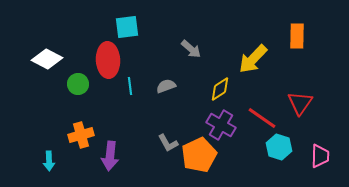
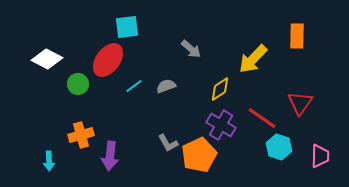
red ellipse: rotated 40 degrees clockwise
cyan line: moved 4 px right; rotated 60 degrees clockwise
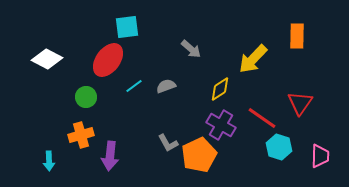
green circle: moved 8 px right, 13 px down
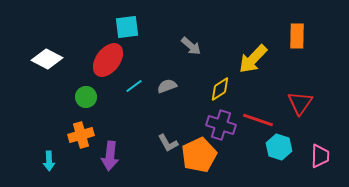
gray arrow: moved 3 px up
gray semicircle: moved 1 px right
red line: moved 4 px left, 2 px down; rotated 16 degrees counterclockwise
purple cross: rotated 12 degrees counterclockwise
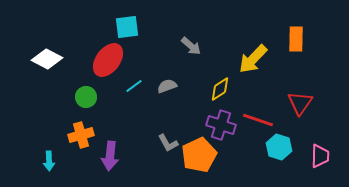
orange rectangle: moved 1 px left, 3 px down
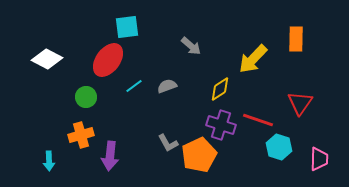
pink trapezoid: moved 1 px left, 3 px down
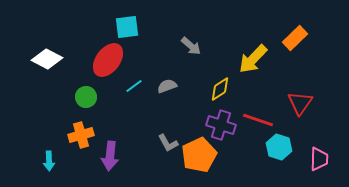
orange rectangle: moved 1 px left, 1 px up; rotated 45 degrees clockwise
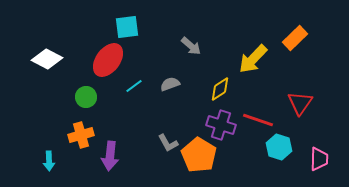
gray semicircle: moved 3 px right, 2 px up
orange pentagon: rotated 16 degrees counterclockwise
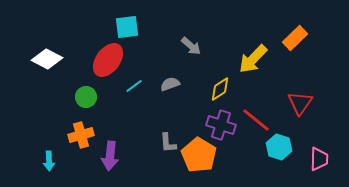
red line: moved 2 px left; rotated 20 degrees clockwise
gray L-shape: rotated 25 degrees clockwise
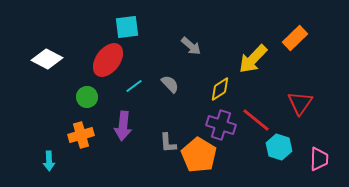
gray semicircle: rotated 66 degrees clockwise
green circle: moved 1 px right
purple arrow: moved 13 px right, 30 px up
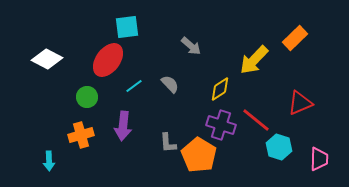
yellow arrow: moved 1 px right, 1 px down
red triangle: rotated 32 degrees clockwise
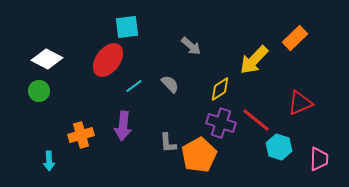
green circle: moved 48 px left, 6 px up
purple cross: moved 2 px up
orange pentagon: rotated 12 degrees clockwise
